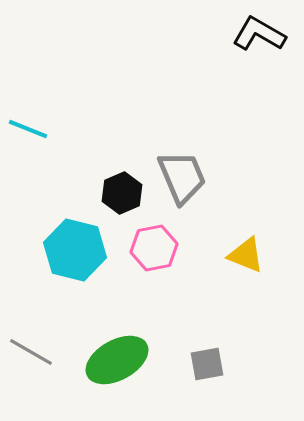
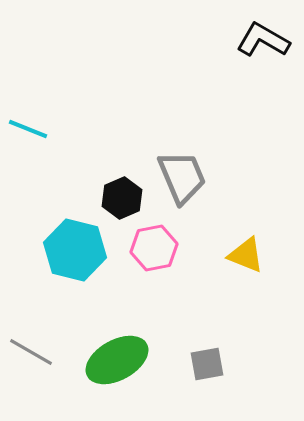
black L-shape: moved 4 px right, 6 px down
black hexagon: moved 5 px down
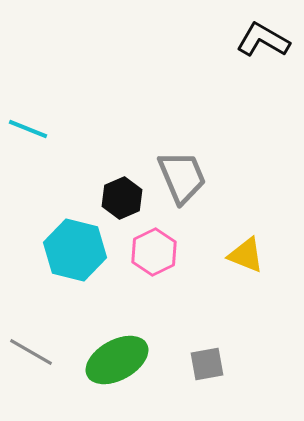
pink hexagon: moved 4 px down; rotated 15 degrees counterclockwise
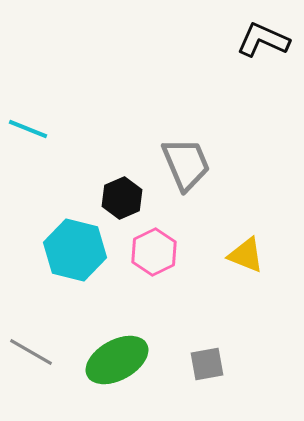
black L-shape: rotated 6 degrees counterclockwise
gray trapezoid: moved 4 px right, 13 px up
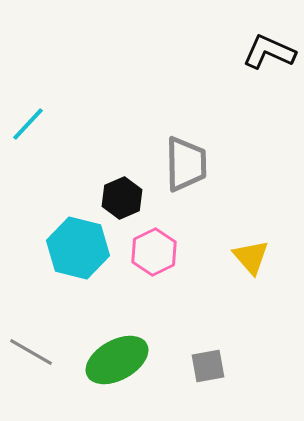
black L-shape: moved 6 px right, 12 px down
cyan line: moved 5 px up; rotated 69 degrees counterclockwise
gray trapezoid: rotated 22 degrees clockwise
cyan hexagon: moved 3 px right, 2 px up
yellow triangle: moved 5 px right, 2 px down; rotated 27 degrees clockwise
gray square: moved 1 px right, 2 px down
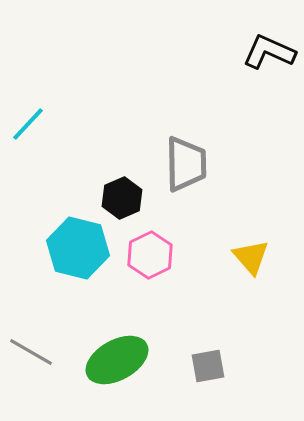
pink hexagon: moved 4 px left, 3 px down
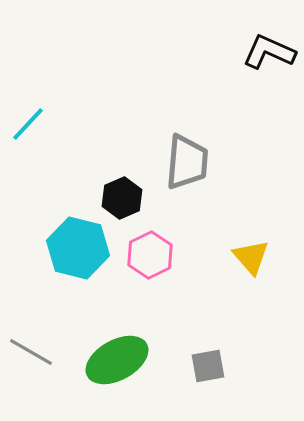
gray trapezoid: moved 1 px right, 2 px up; rotated 6 degrees clockwise
